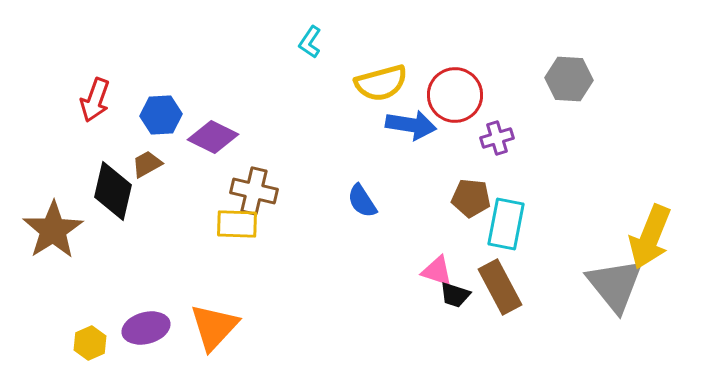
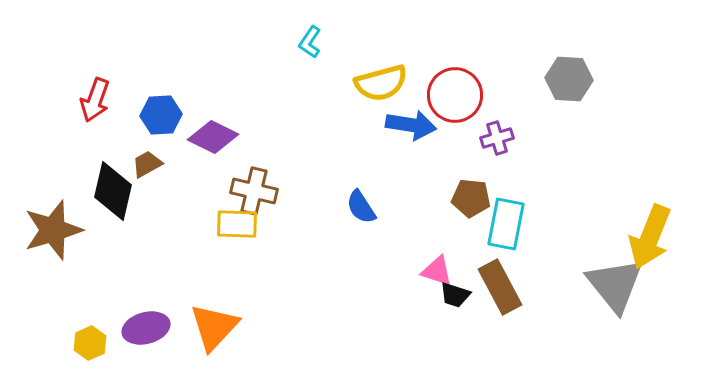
blue semicircle: moved 1 px left, 6 px down
brown star: rotated 16 degrees clockwise
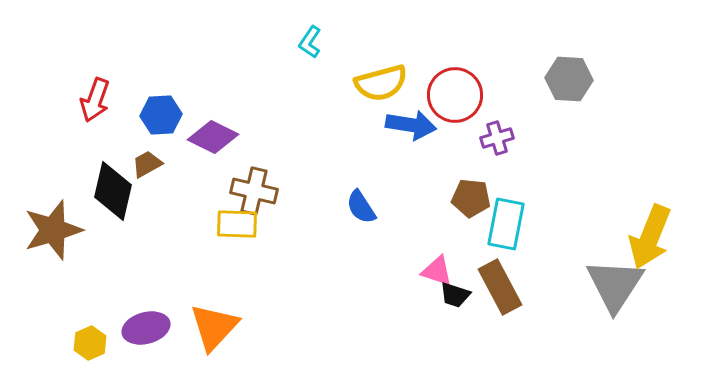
gray triangle: rotated 12 degrees clockwise
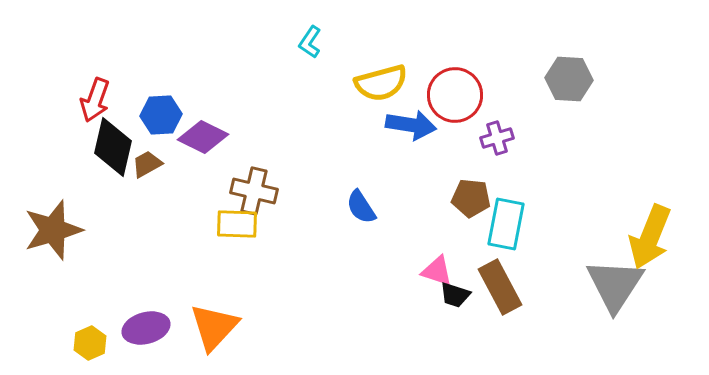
purple diamond: moved 10 px left
black diamond: moved 44 px up
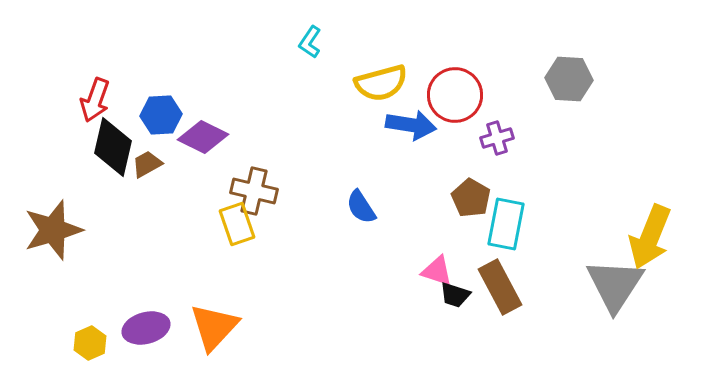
brown pentagon: rotated 24 degrees clockwise
yellow rectangle: rotated 69 degrees clockwise
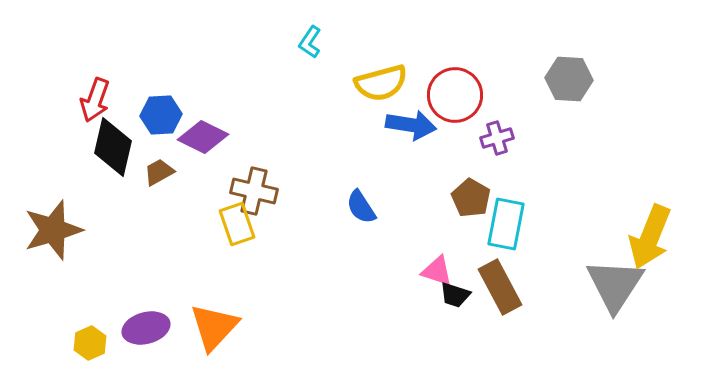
brown trapezoid: moved 12 px right, 8 px down
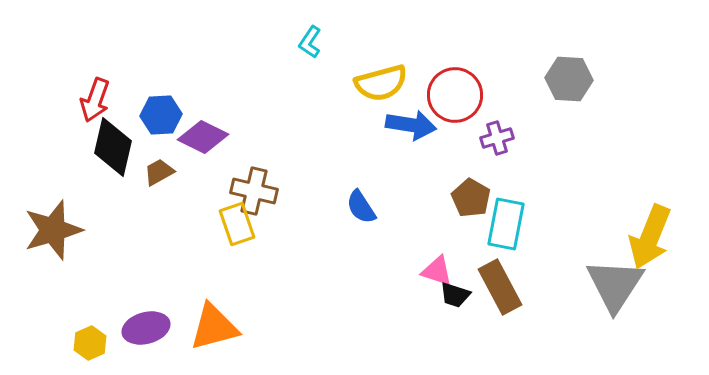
orange triangle: rotated 32 degrees clockwise
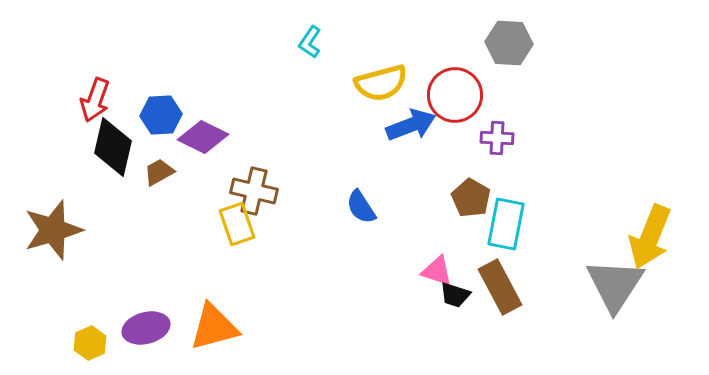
gray hexagon: moved 60 px left, 36 px up
blue arrow: rotated 30 degrees counterclockwise
purple cross: rotated 20 degrees clockwise
